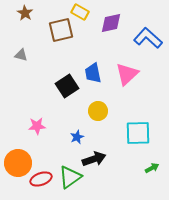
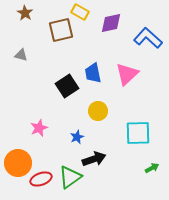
pink star: moved 2 px right, 2 px down; rotated 18 degrees counterclockwise
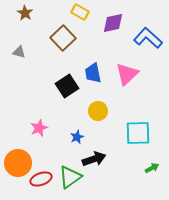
purple diamond: moved 2 px right
brown square: moved 2 px right, 8 px down; rotated 30 degrees counterclockwise
gray triangle: moved 2 px left, 3 px up
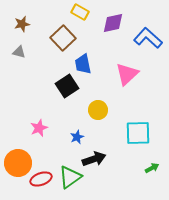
brown star: moved 3 px left, 11 px down; rotated 28 degrees clockwise
blue trapezoid: moved 10 px left, 9 px up
yellow circle: moved 1 px up
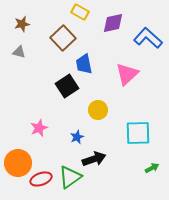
blue trapezoid: moved 1 px right
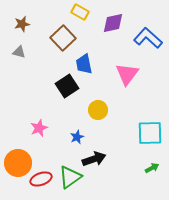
pink triangle: rotated 10 degrees counterclockwise
cyan square: moved 12 px right
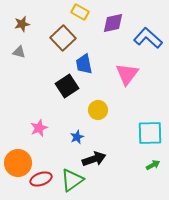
green arrow: moved 1 px right, 3 px up
green triangle: moved 2 px right, 3 px down
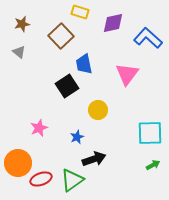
yellow rectangle: rotated 12 degrees counterclockwise
brown square: moved 2 px left, 2 px up
gray triangle: rotated 24 degrees clockwise
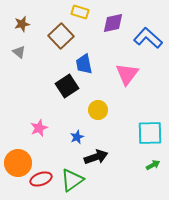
black arrow: moved 2 px right, 2 px up
